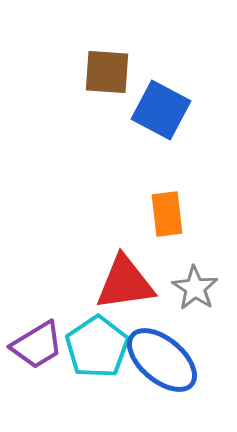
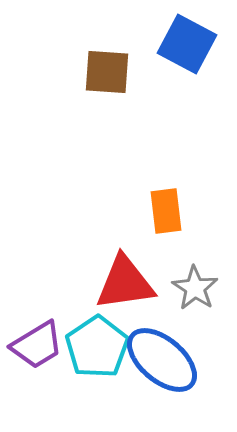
blue square: moved 26 px right, 66 px up
orange rectangle: moved 1 px left, 3 px up
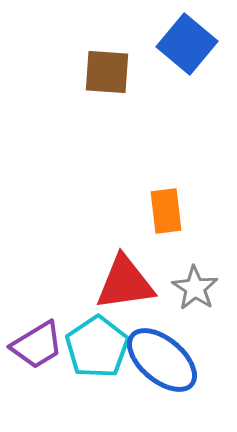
blue square: rotated 12 degrees clockwise
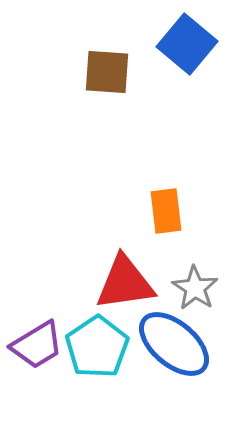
blue ellipse: moved 12 px right, 16 px up
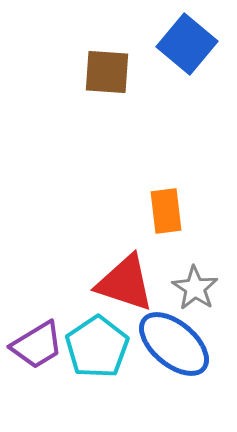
red triangle: rotated 26 degrees clockwise
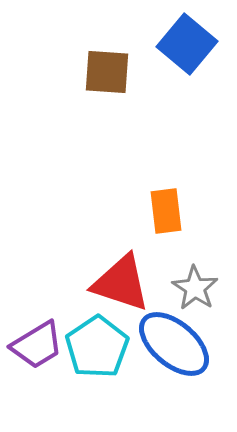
red triangle: moved 4 px left
